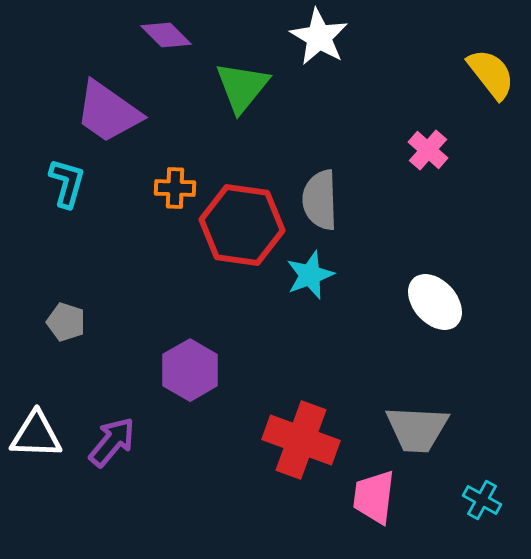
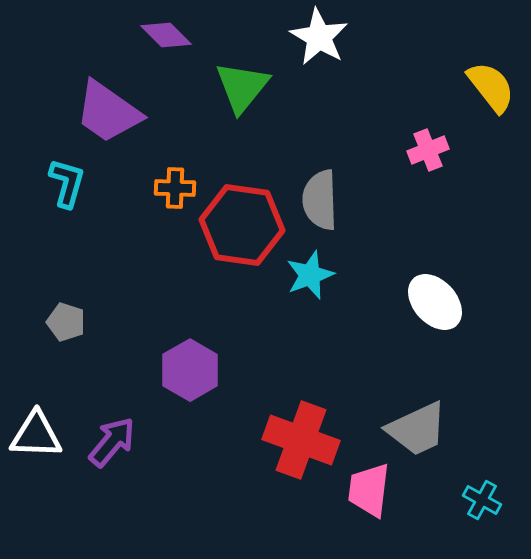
yellow semicircle: moved 13 px down
pink cross: rotated 27 degrees clockwise
gray trapezoid: rotated 28 degrees counterclockwise
pink trapezoid: moved 5 px left, 7 px up
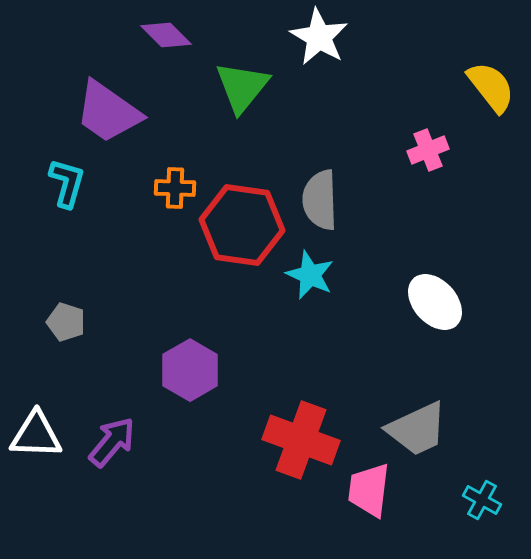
cyan star: rotated 27 degrees counterclockwise
